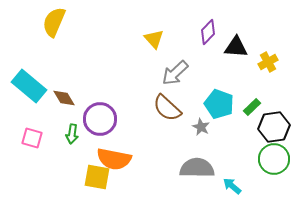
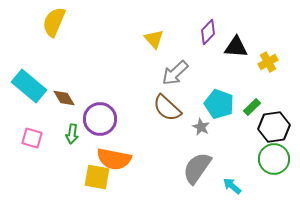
gray semicircle: rotated 56 degrees counterclockwise
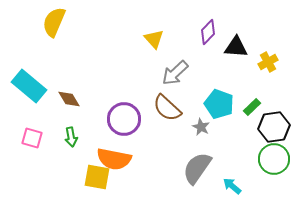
brown diamond: moved 5 px right, 1 px down
purple circle: moved 24 px right
green arrow: moved 1 px left, 3 px down; rotated 18 degrees counterclockwise
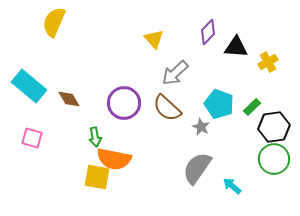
purple circle: moved 16 px up
green arrow: moved 24 px right
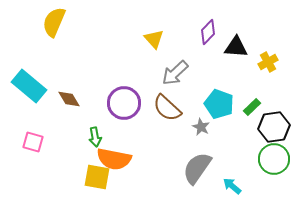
pink square: moved 1 px right, 4 px down
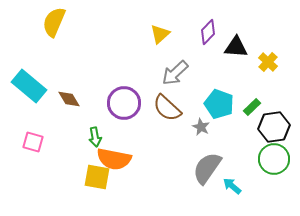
yellow triangle: moved 6 px right, 5 px up; rotated 30 degrees clockwise
yellow cross: rotated 18 degrees counterclockwise
gray semicircle: moved 10 px right
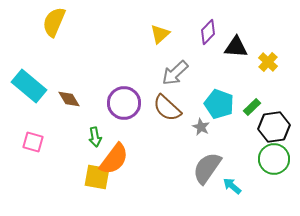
orange semicircle: rotated 64 degrees counterclockwise
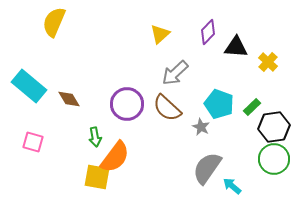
purple circle: moved 3 px right, 1 px down
orange semicircle: moved 1 px right, 2 px up
